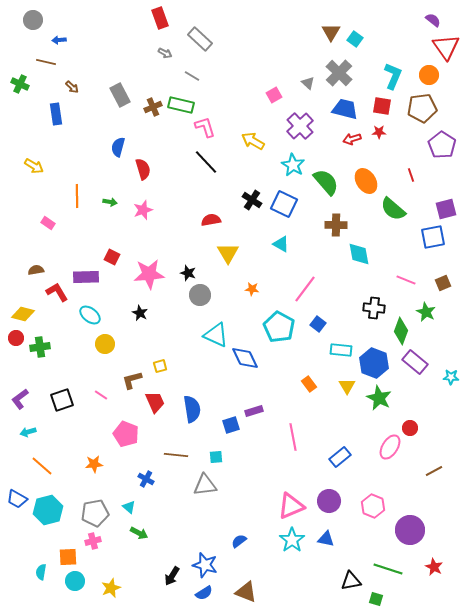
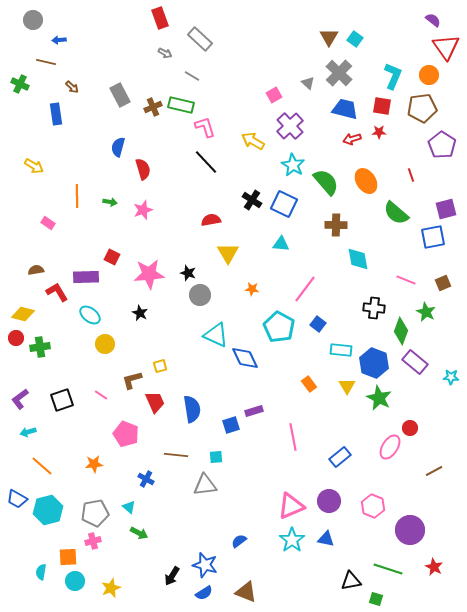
brown triangle at (331, 32): moved 2 px left, 5 px down
purple cross at (300, 126): moved 10 px left
green semicircle at (393, 209): moved 3 px right, 4 px down
cyan triangle at (281, 244): rotated 24 degrees counterclockwise
cyan diamond at (359, 254): moved 1 px left, 5 px down
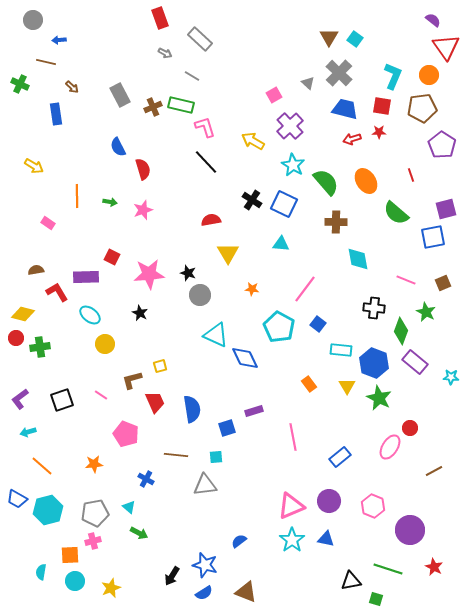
blue semicircle at (118, 147): rotated 42 degrees counterclockwise
brown cross at (336, 225): moved 3 px up
blue square at (231, 425): moved 4 px left, 3 px down
orange square at (68, 557): moved 2 px right, 2 px up
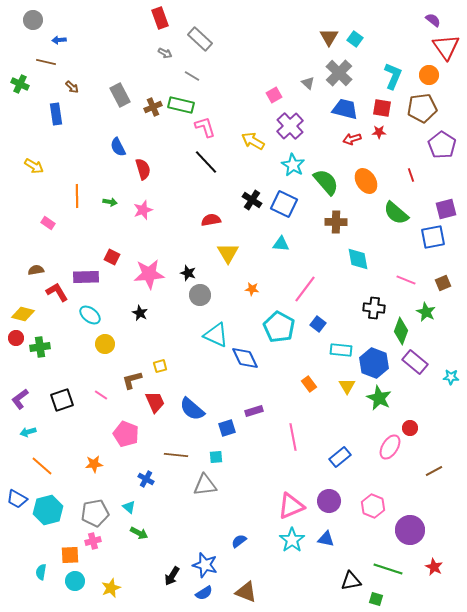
red square at (382, 106): moved 2 px down
blue semicircle at (192, 409): rotated 140 degrees clockwise
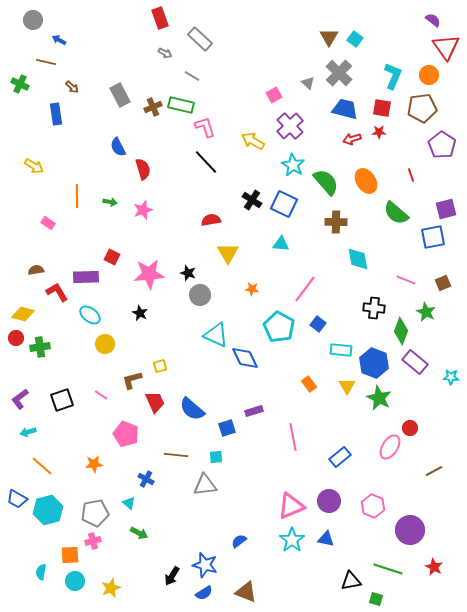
blue arrow at (59, 40): rotated 32 degrees clockwise
cyan triangle at (129, 507): moved 4 px up
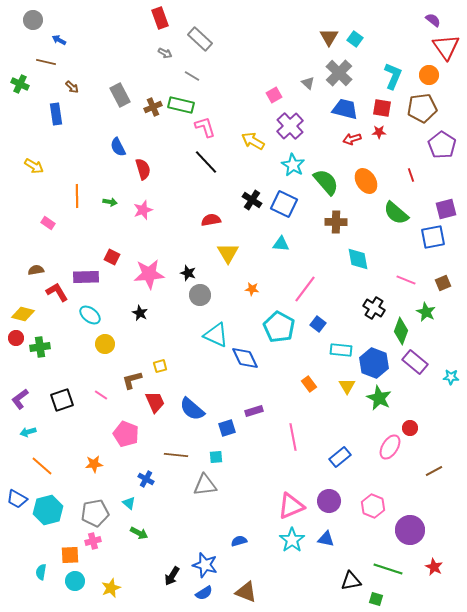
black cross at (374, 308): rotated 25 degrees clockwise
blue semicircle at (239, 541): rotated 21 degrees clockwise
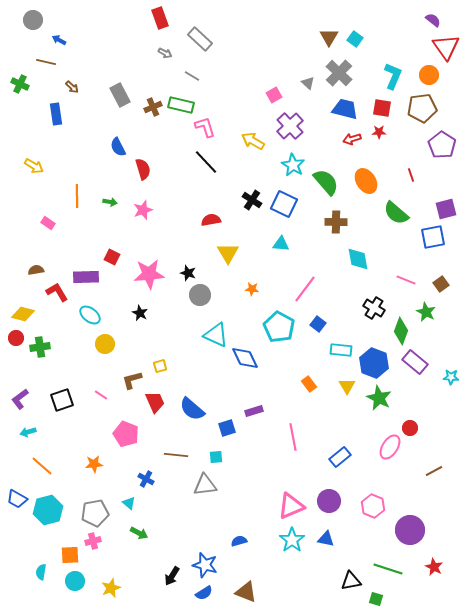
brown square at (443, 283): moved 2 px left, 1 px down; rotated 14 degrees counterclockwise
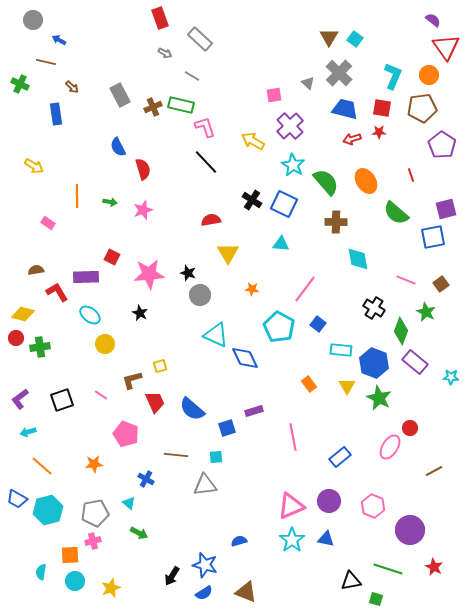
pink square at (274, 95): rotated 21 degrees clockwise
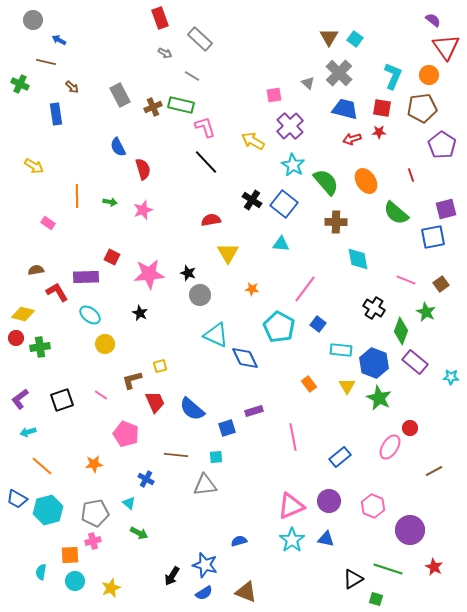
blue square at (284, 204): rotated 12 degrees clockwise
black triangle at (351, 581): moved 2 px right, 2 px up; rotated 20 degrees counterclockwise
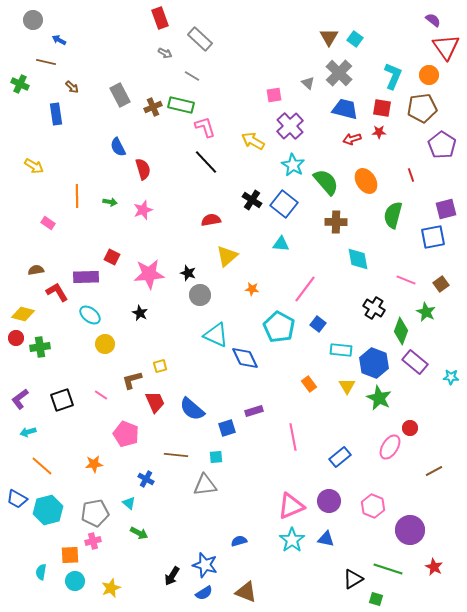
green semicircle at (396, 213): moved 3 px left, 2 px down; rotated 64 degrees clockwise
yellow triangle at (228, 253): moved 1 px left, 3 px down; rotated 20 degrees clockwise
